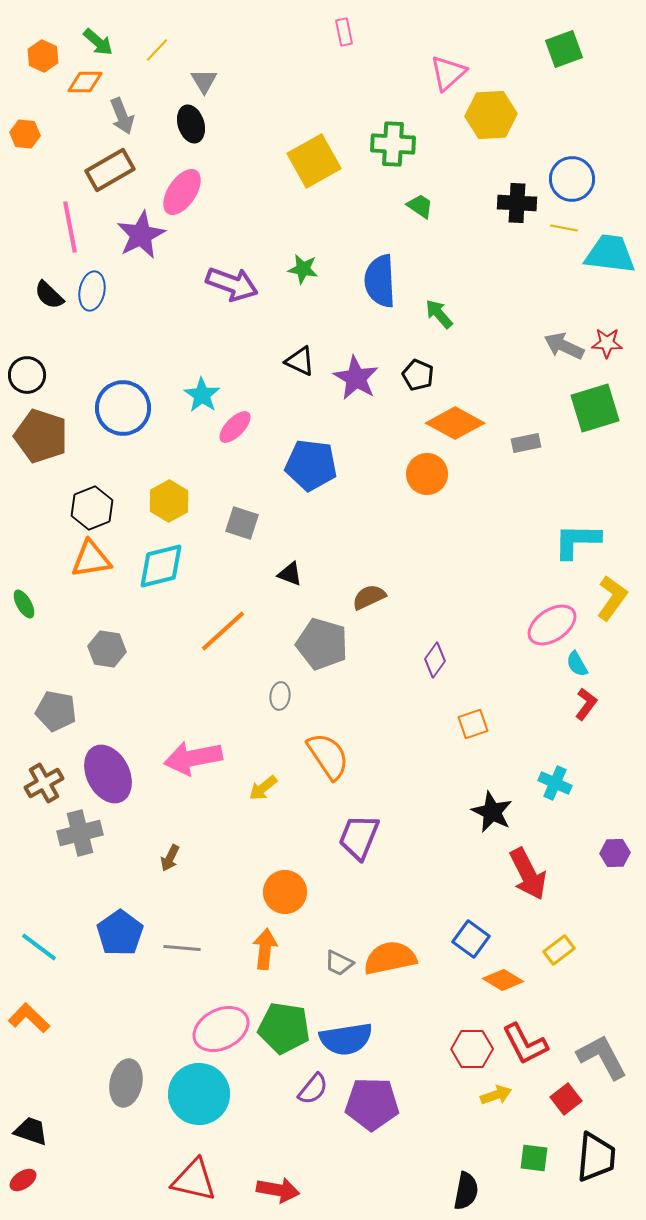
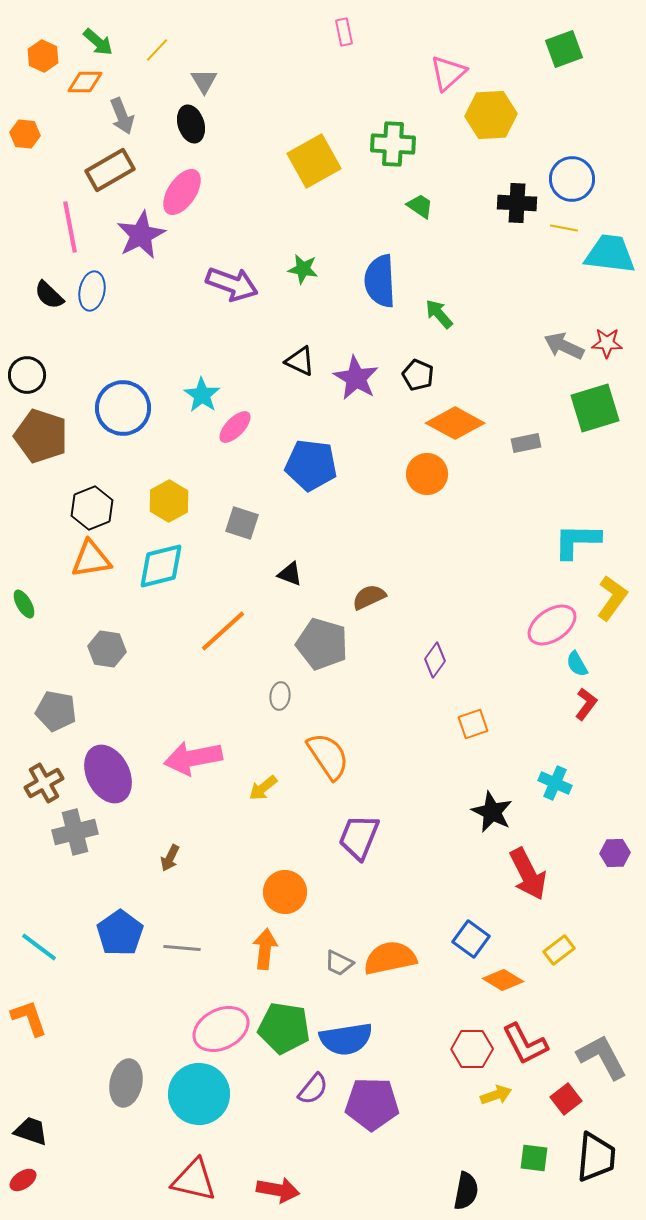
gray cross at (80, 833): moved 5 px left, 1 px up
orange L-shape at (29, 1018): rotated 27 degrees clockwise
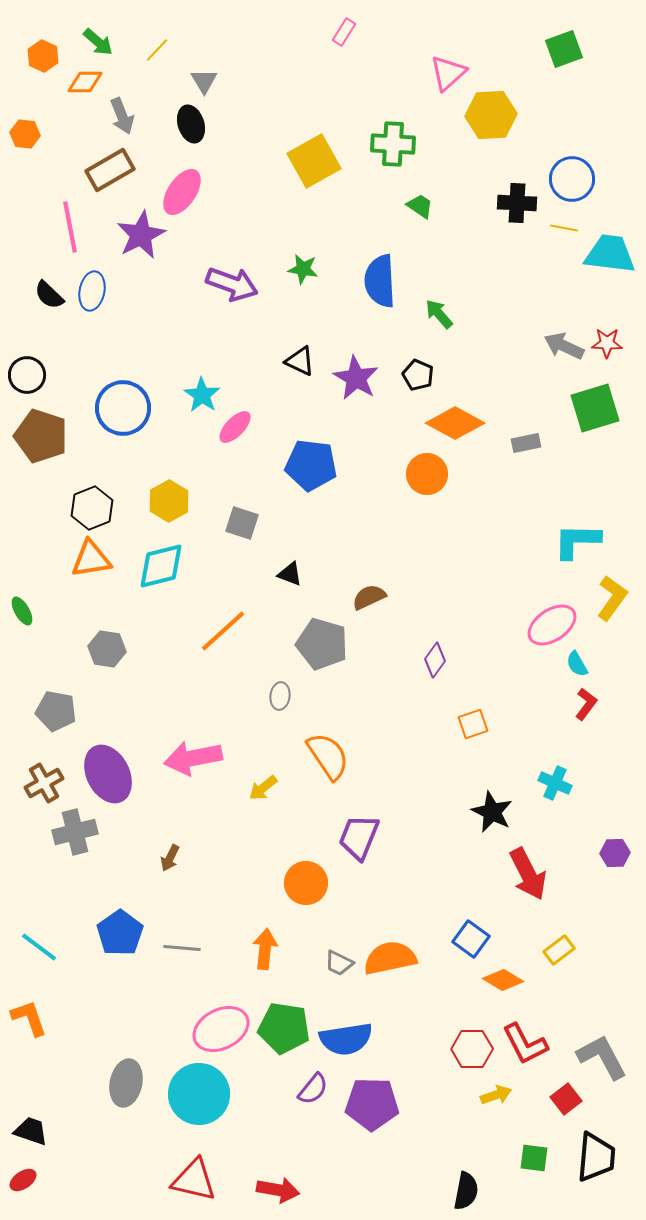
pink rectangle at (344, 32): rotated 44 degrees clockwise
green ellipse at (24, 604): moved 2 px left, 7 px down
orange circle at (285, 892): moved 21 px right, 9 px up
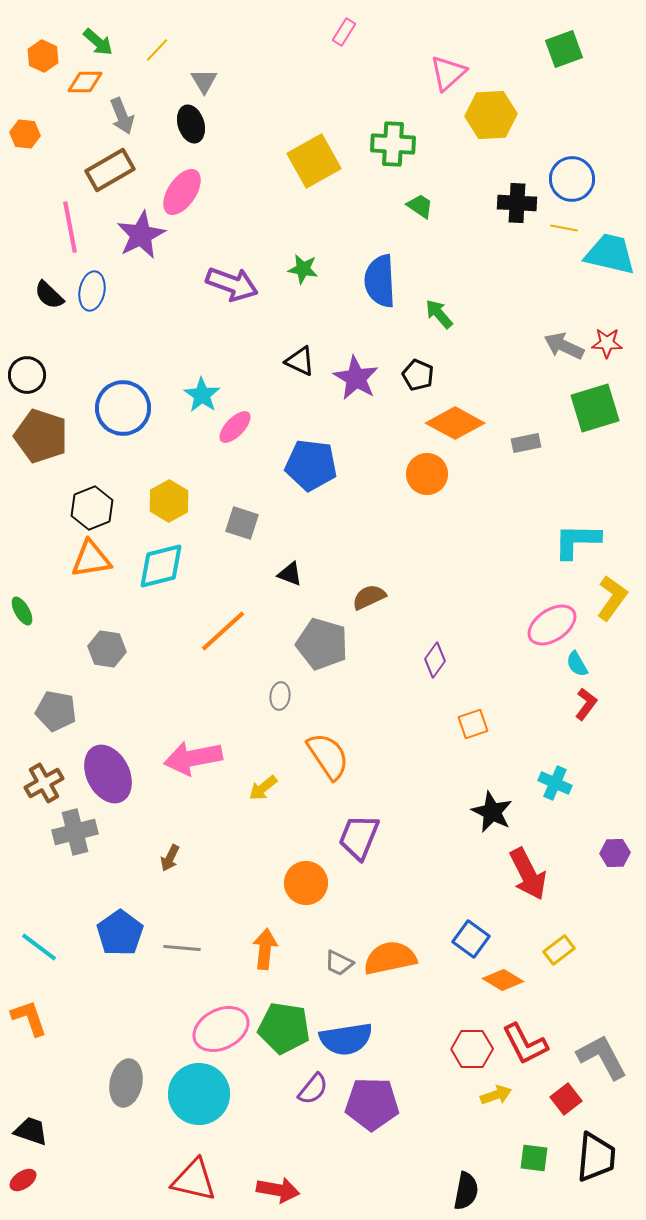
cyan trapezoid at (610, 254): rotated 6 degrees clockwise
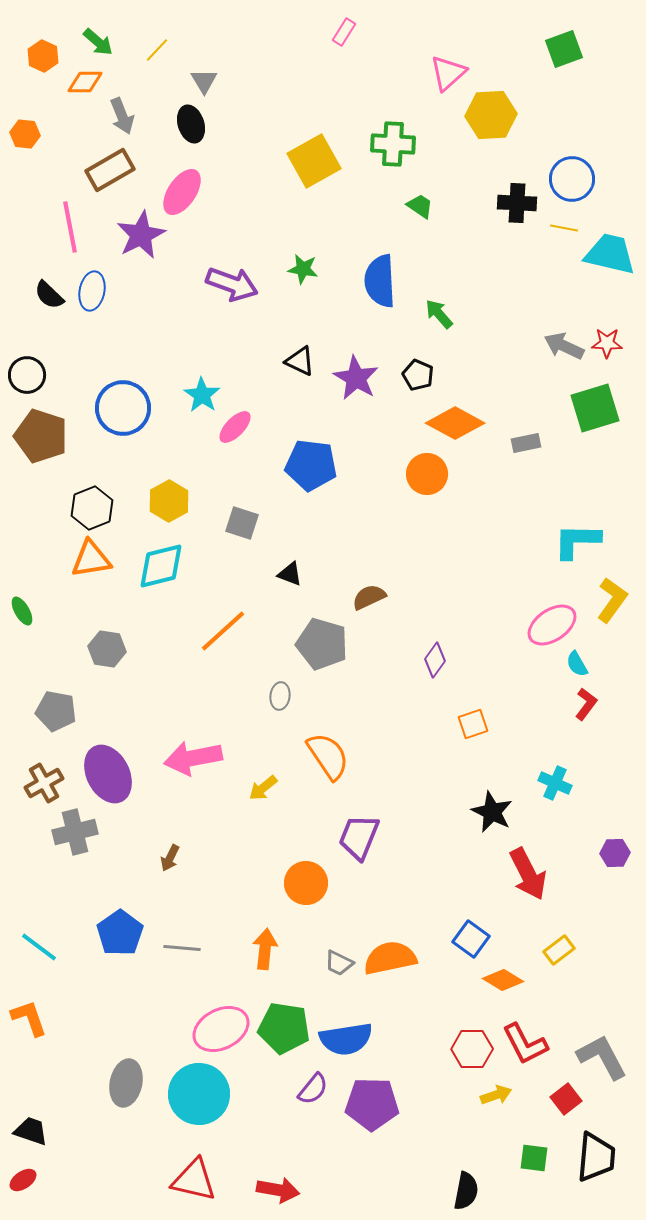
yellow L-shape at (612, 598): moved 2 px down
